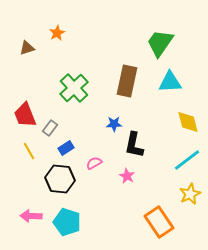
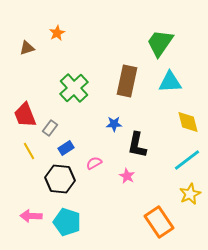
black L-shape: moved 3 px right
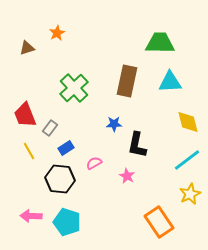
green trapezoid: rotated 56 degrees clockwise
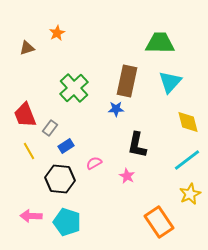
cyan triangle: rotated 45 degrees counterclockwise
blue star: moved 2 px right, 15 px up
blue rectangle: moved 2 px up
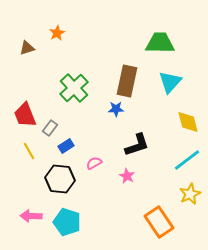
black L-shape: rotated 120 degrees counterclockwise
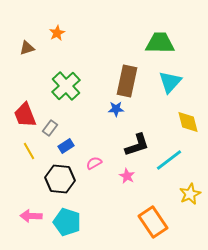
green cross: moved 8 px left, 2 px up
cyan line: moved 18 px left
orange rectangle: moved 6 px left
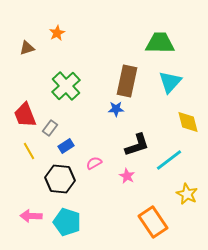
yellow star: moved 3 px left; rotated 20 degrees counterclockwise
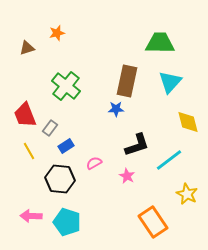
orange star: rotated 14 degrees clockwise
green cross: rotated 8 degrees counterclockwise
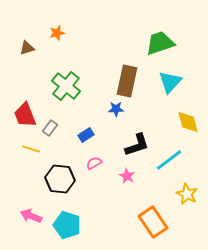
green trapezoid: rotated 20 degrees counterclockwise
blue rectangle: moved 20 px right, 11 px up
yellow line: moved 2 px right, 2 px up; rotated 42 degrees counterclockwise
pink arrow: rotated 20 degrees clockwise
cyan pentagon: moved 3 px down
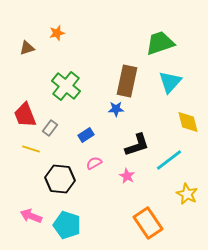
orange rectangle: moved 5 px left, 1 px down
